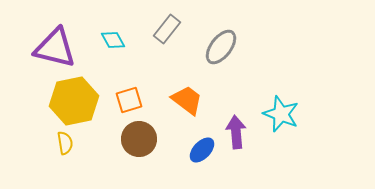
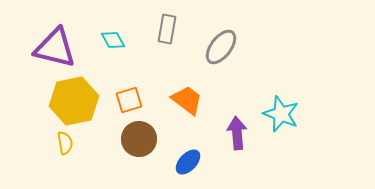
gray rectangle: rotated 28 degrees counterclockwise
purple arrow: moved 1 px right, 1 px down
blue ellipse: moved 14 px left, 12 px down
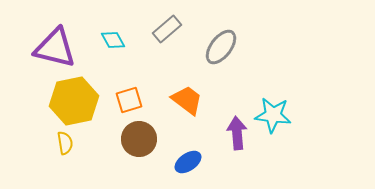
gray rectangle: rotated 40 degrees clockwise
cyan star: moved 8 px left, 1 px down; rotated 15 degrees counterclockwise
blue ellipse: rotated 12 degrees clockwise
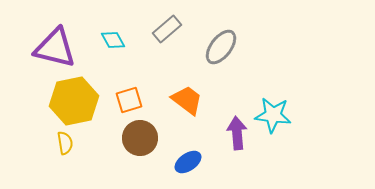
brown circle: moved 1 px right, 1 px up
